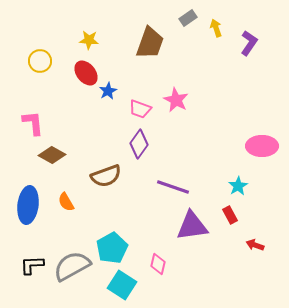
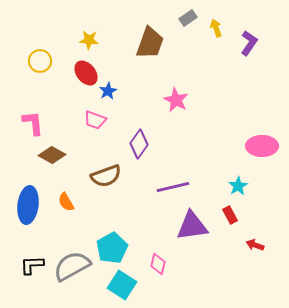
pink trapezoid: moved 45 px left, 11 px down
purple line: rotated 32 degrees counterclockwise
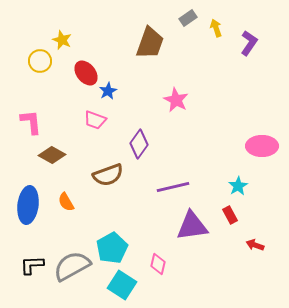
yellow star: moved 27 px left; rotated 18 degrees clockwise
pink L-shape: moved 2 px left, 1 px up
brown semicircle: moved 2 px right, 1 px up
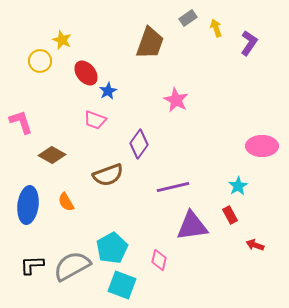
pink L-shape: moved 10 px left; rotated 12 degrees counterclockwise
pink diamond: moved 1 px right, 4 px up
cyan square: rotated 12 degrees counterclockwise
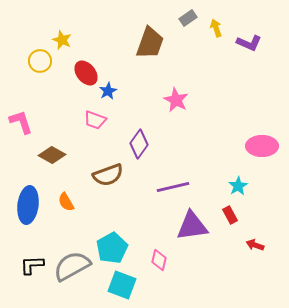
purple L-shape: rotated 80 degrees clockwise
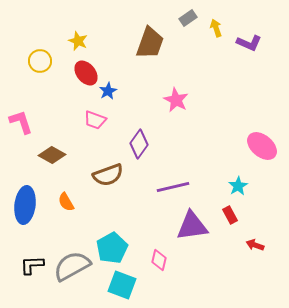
yellow star: moved 16 px right, 1 px down
pink ellipse: rotated 40 degrees clockwise
blue ellipse: moved 3 px left
